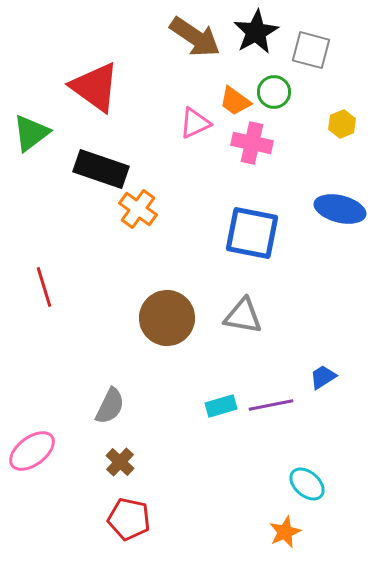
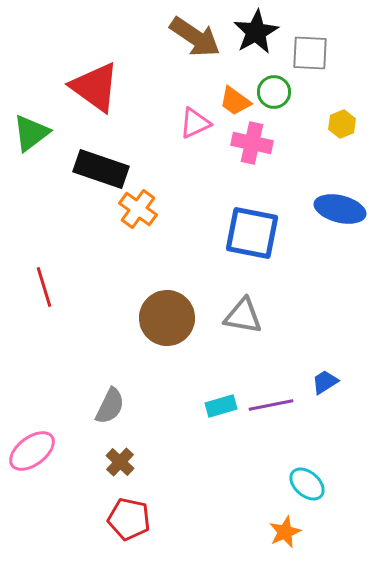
gray square: moved 1 px left, 3 px down; rotated 12 degrees counterclockwise
blue trapezoid: moved 2 px right, 5 px down
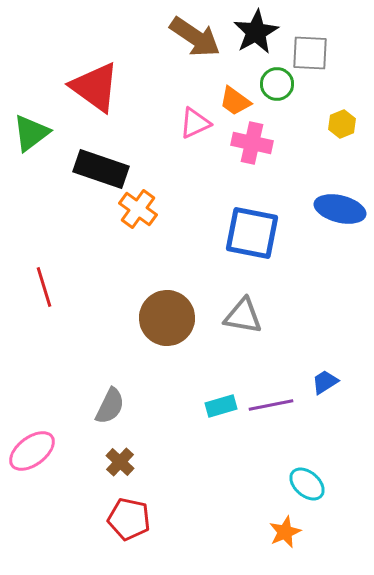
green circle: moved 3 px right, 8 px up
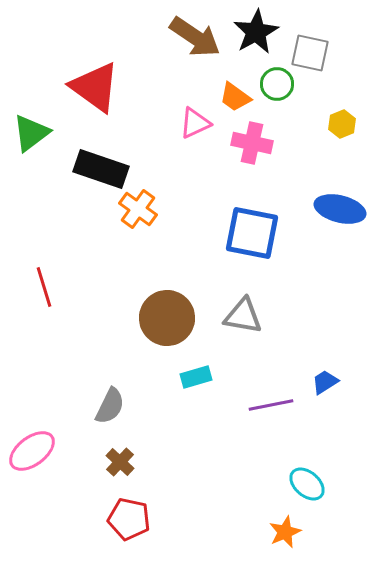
gray square: rotated 9 degrees clockwise
orange trapezoid: moved 4 px up
cyan rectangle: moved 25 px left, 29 px up
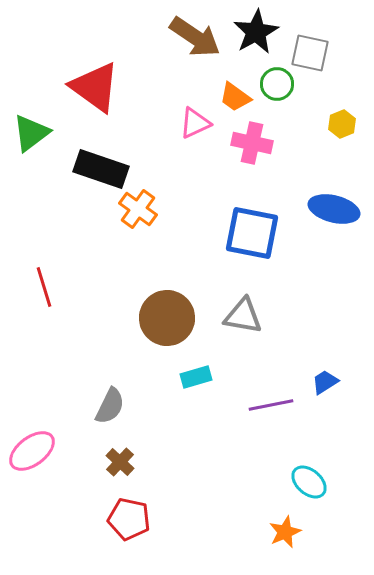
blue ellipse: moved 6 px left
cyan ellipse: moved 2 px right, 2 px up
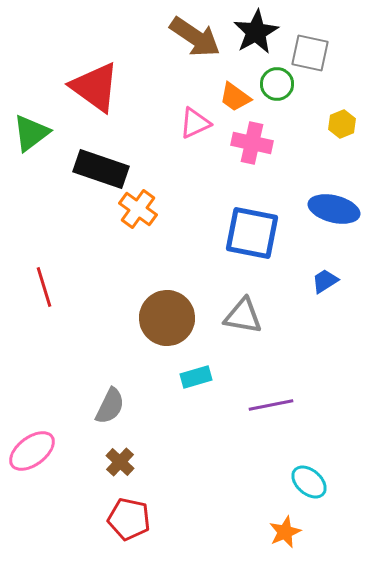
blue trapezoid: moved 101 px up
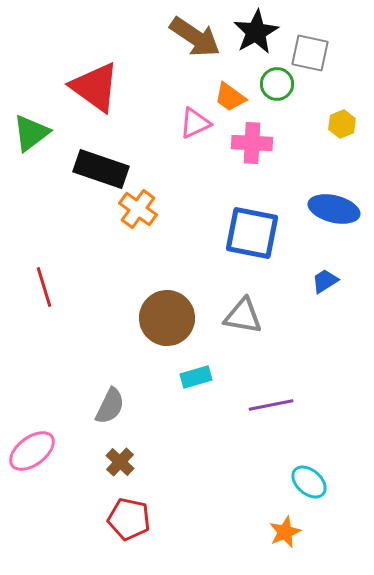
orange trapezoid: moved 5 px left
pink cross: rotated 9 degrees counterclockwise
